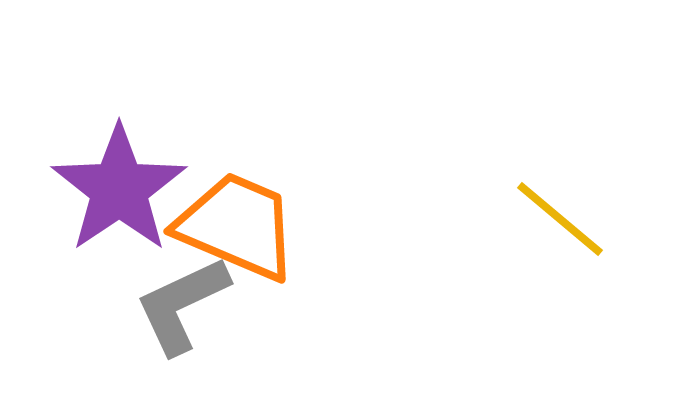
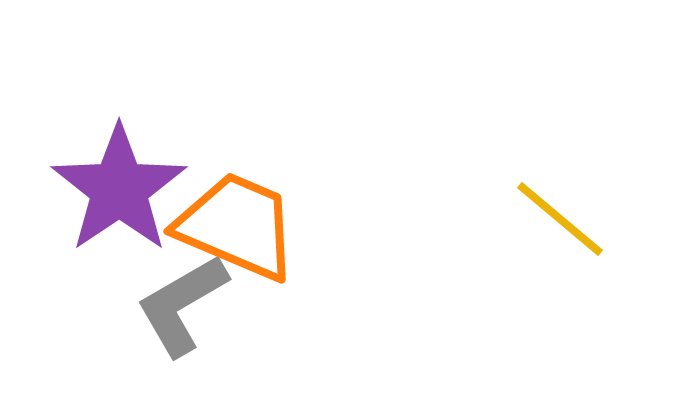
gray L-shape: rotated 5 degrees counterclockwise
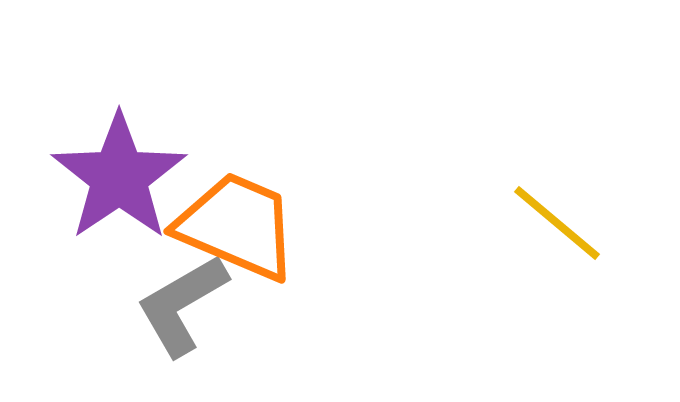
purple star: moved 12 px up
yellow line: moved 3 px left, 4 px down
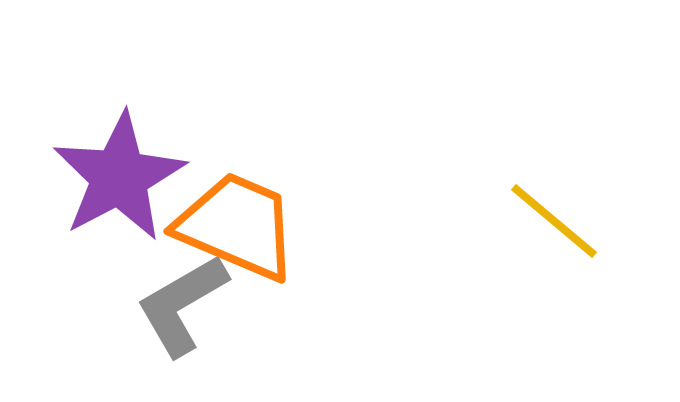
purple star: rotated 6 degrees clockwise
yellow line: moved 3 px left, 2 px up
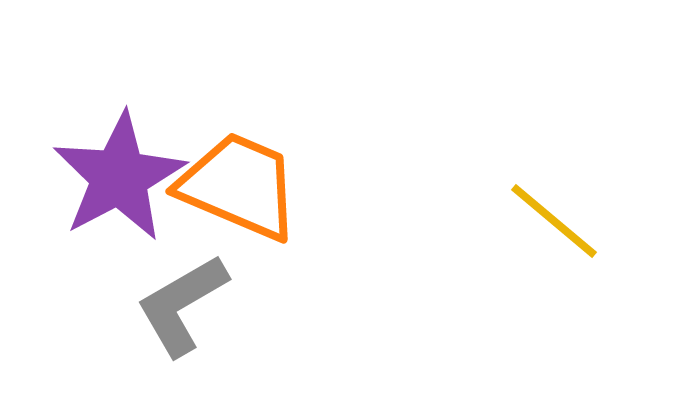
orange trapezoid: moved 2 px right, 40 px up
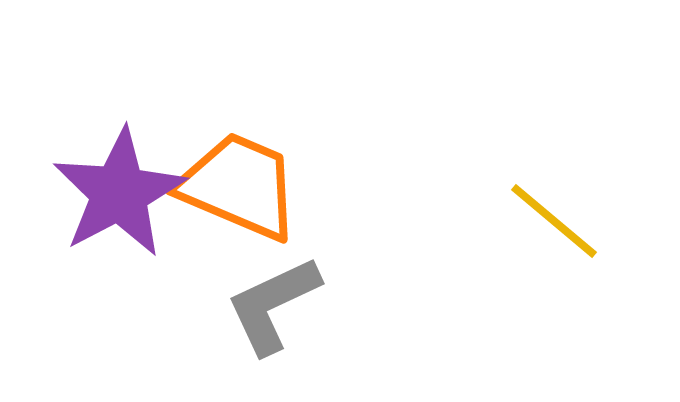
purple star: moved 16 px down
gray L-shape: moved 91 px right; rotated 5 degrees clockwise
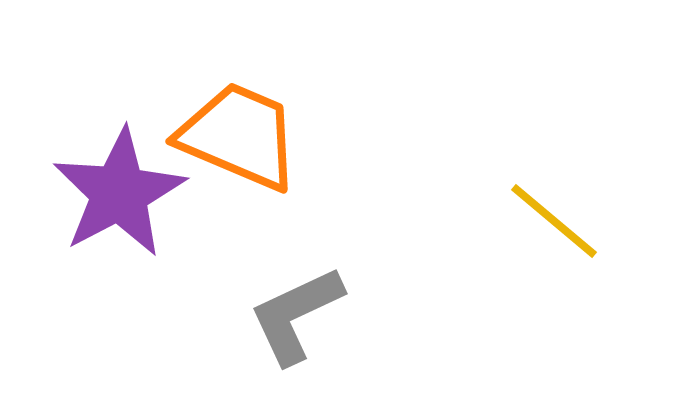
orange trapezoid: moved 50 px up
gray L-shape: moved 23 px right, 10 px down
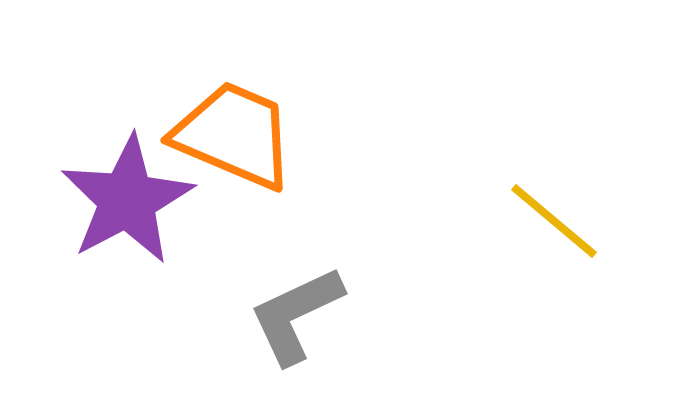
orange trapezoid: moved 5 px left, 1 px up
purple star: moved 8 px right, 7 px down
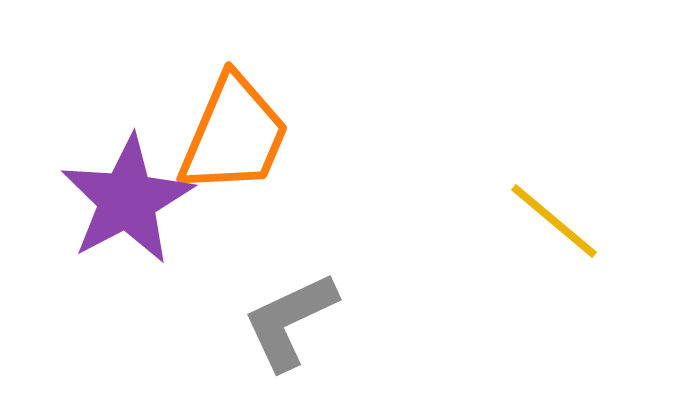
orange trapezoid: rotated 90 degrees clockwise
gray L-shape: moved 6 px left, 6 px down
